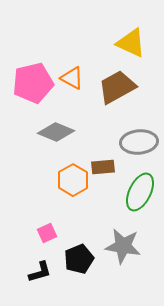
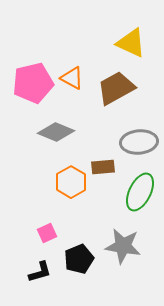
brown trapezoid: moved 1 px left, 1 px down
orange hexagon: moved 2 px left, 2 px down
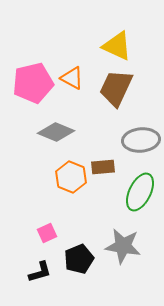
yellow triangle: moved 14 px left, 3 px down
brown trapezoid: rotated 36 degrees counterclockwise
gray ellipse: moved 2 px right, 2 px up
orange hexagon: moved 5 px up; rotated 8 degrees counterclockwise
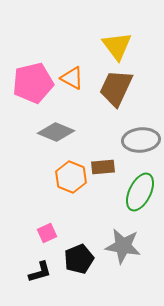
yellow triangle: rotated 28 degrees clockwise
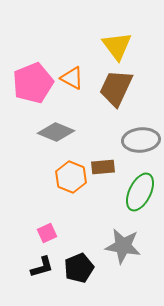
pink pentagon: rotated 9 degrees counterclockwise
black pentagon: moved 9 px down
black L-shape: moved 2 px right, 5 px up
